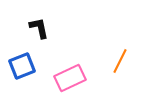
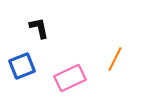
orange line: moved 5 px left, 2 px up
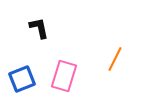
blue square: moved 13 px down
pink rectangle: moved 6 px left, 2 px up; rotated 48 degrees counterclockwise
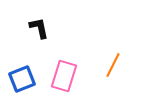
orange line: moved 2 px left, 6 px down
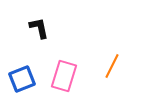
orange line: moved 1 px left, 1 px down
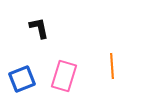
orange line: rotated 30 degrees counterclockwise
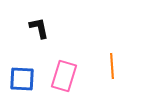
blue square: rotated 24 degrees clockwise
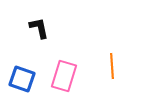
blue square: rotated 16 degrees clockwise
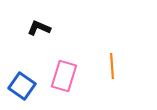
black L-shape: rotated 55 degrees counterclockwise
blue square: moved 7 px down; rotated 16 degrees clockwise
